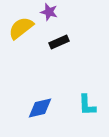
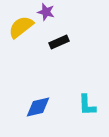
purple star: moved 3 px left
yellow semicircle: moved 1 px up
blue diamond: moved 2 px left, 1 px up
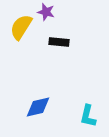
yellow semicircle: rotated 20 degrees counterclockwise
black rectangle: rotated 30 degrees clockwise
cyan L-shape: moved 1 px right, 11 px down; rotated 15 degrees clockwise
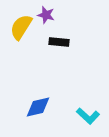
purple star: moved 3 px down
cyan L-shape: rotated 60 degrees counterclockwise
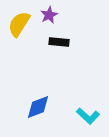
purple star: moved 3 px right; rotated 30 degrees clockwise
yellow semicircle: moved 2 px left, 3 px up
blue diamond: rotated 8 degrees counterclockwise
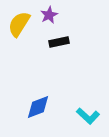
black rectangle: rotated 18 degrees counterclockwise
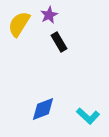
black rectangle: rotated 72 degrees clockwise
blue diamond: moved 5 px right, 2 px down
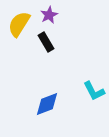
black rectangle: moved 13 px left
blue diamond: moved 4 px right, 5 px up
cyan L-shape: moved 6 px right, 25 px up; rotated 20 degrees clockwise
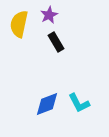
yellow semicircle: rotated 20 degrees counterclockwise
black rectangle: moved 10 px right
cyan L-shape: moved 15 px left, 12 px down
